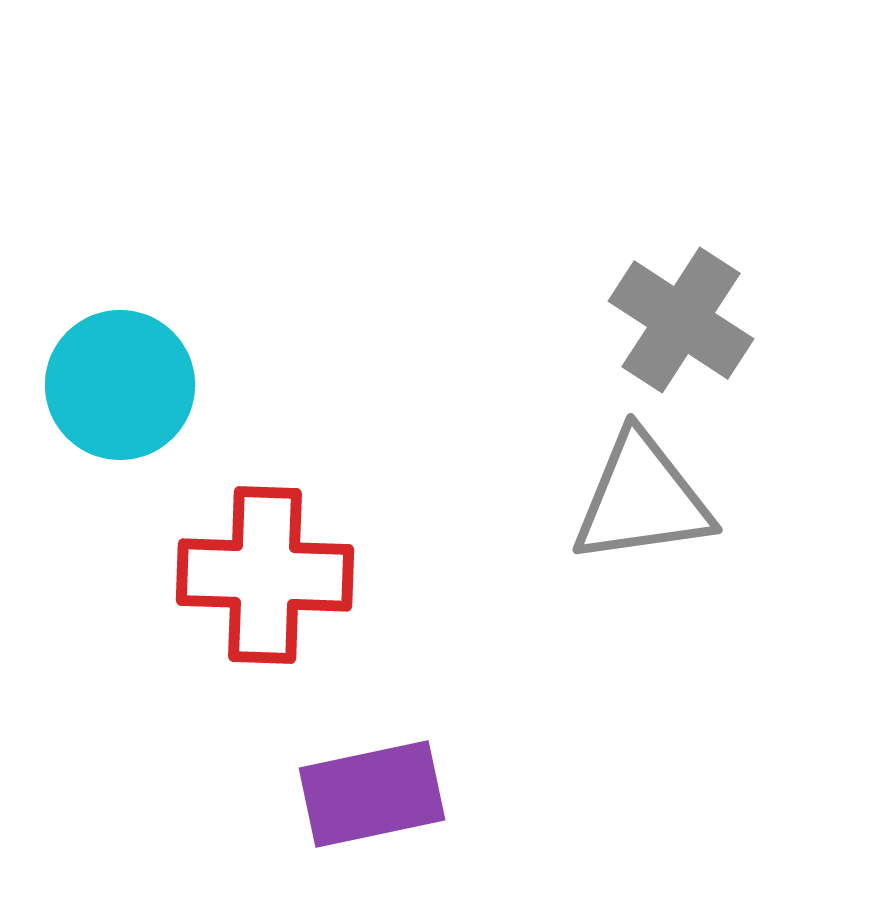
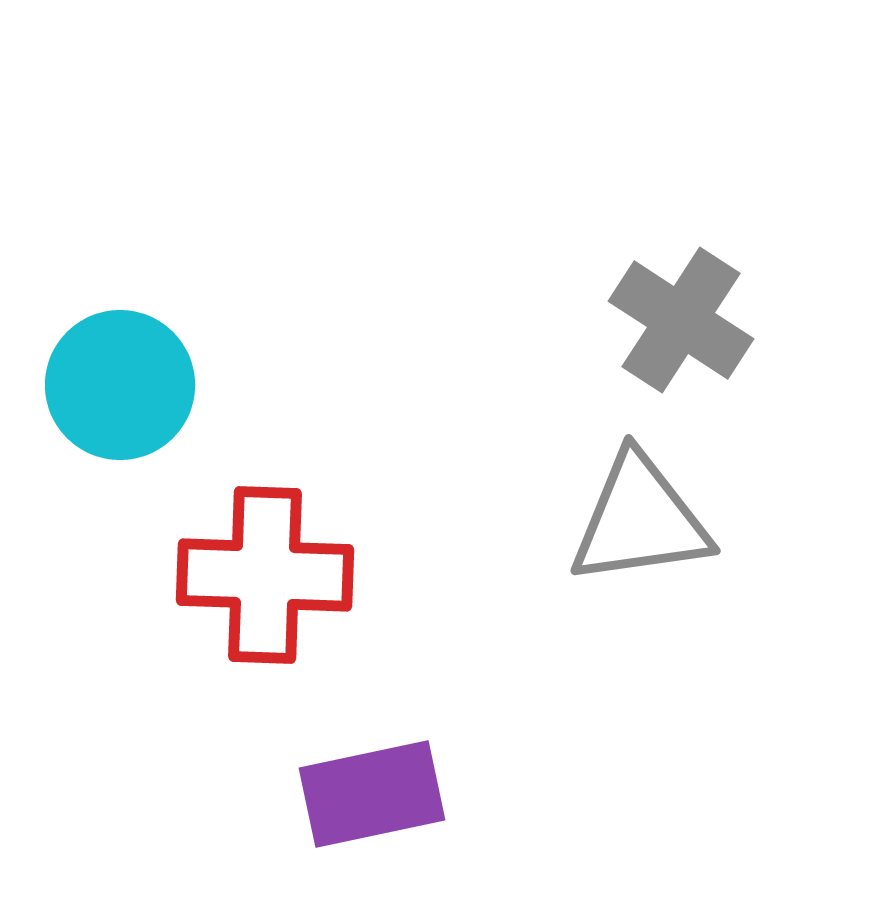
gray triangle: moved 2 px left, 21 px down
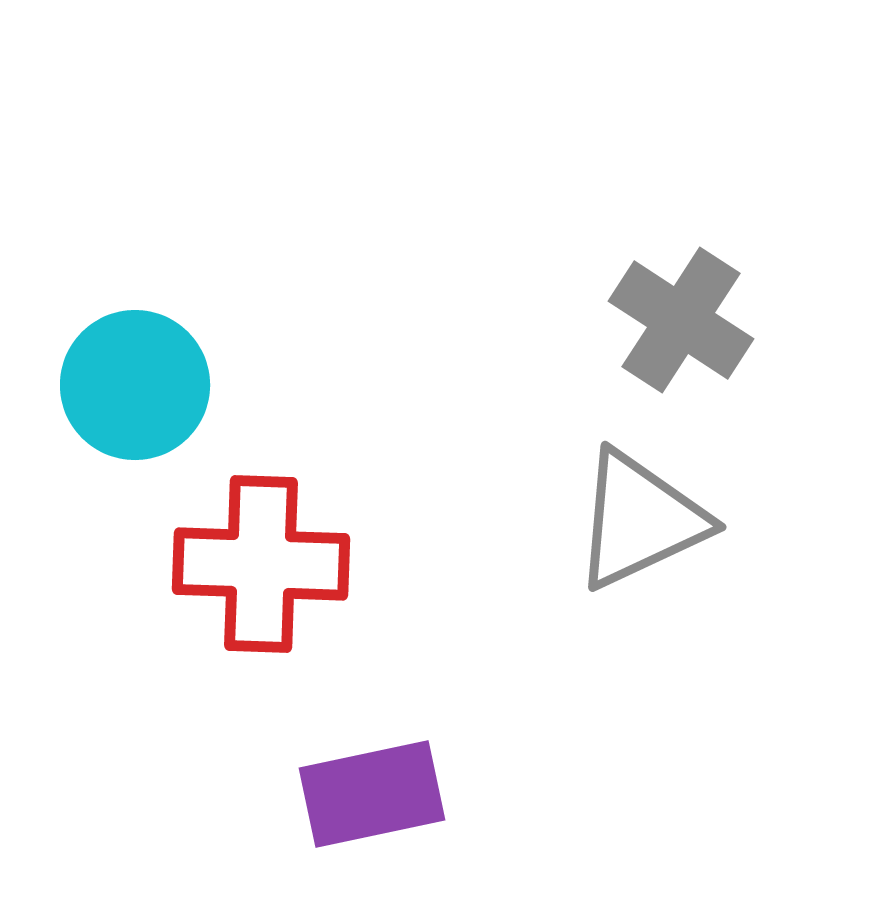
cyan circle: moved 15 px right
gray triangle: rotated 17 degrees counterclockwise
red cross: moved 4 px left, 11 px up
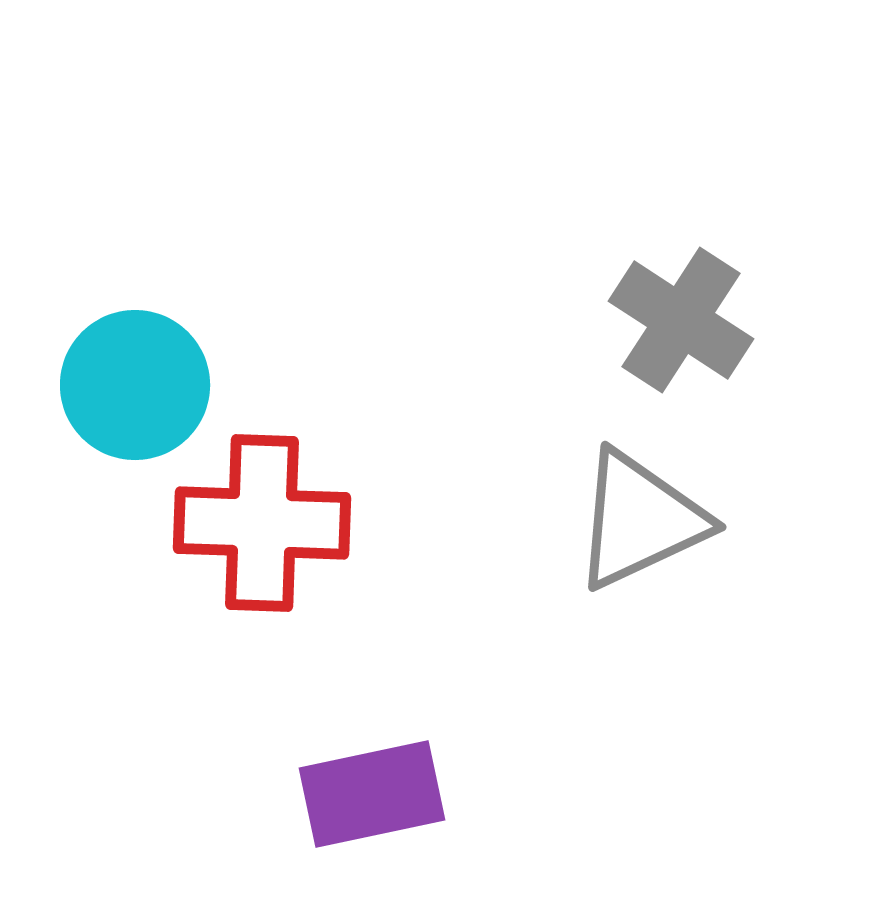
red cross: moved 1 px right, 41 px up
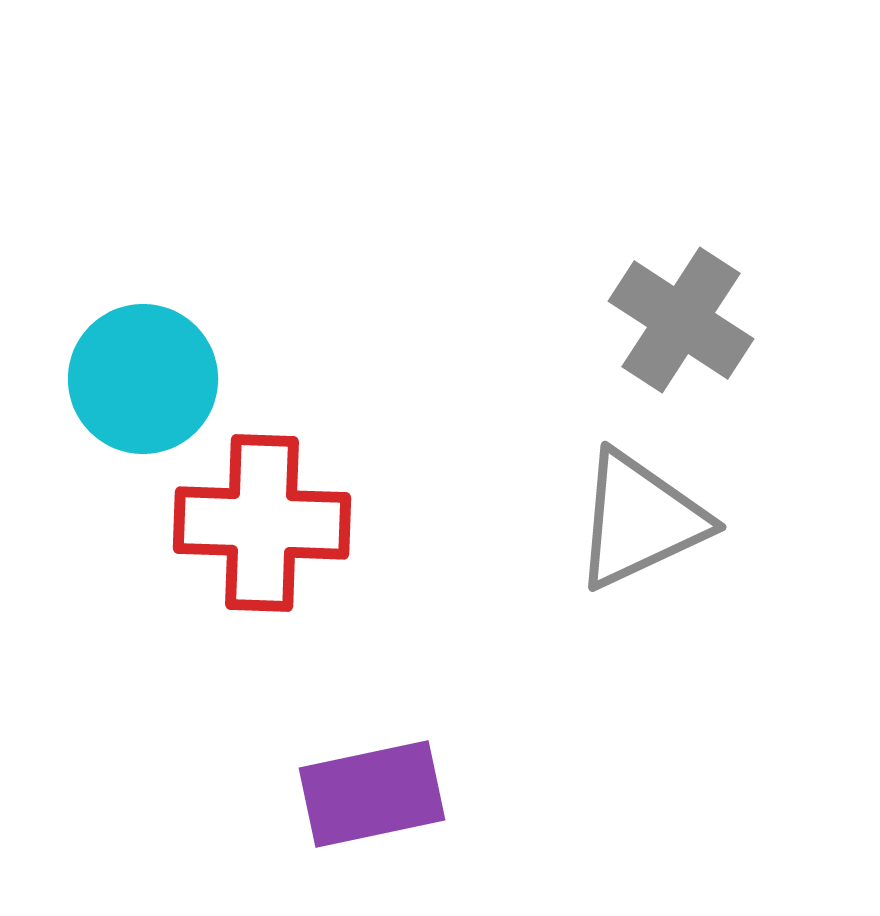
cyan circle: moved 8 px right, 6 px up
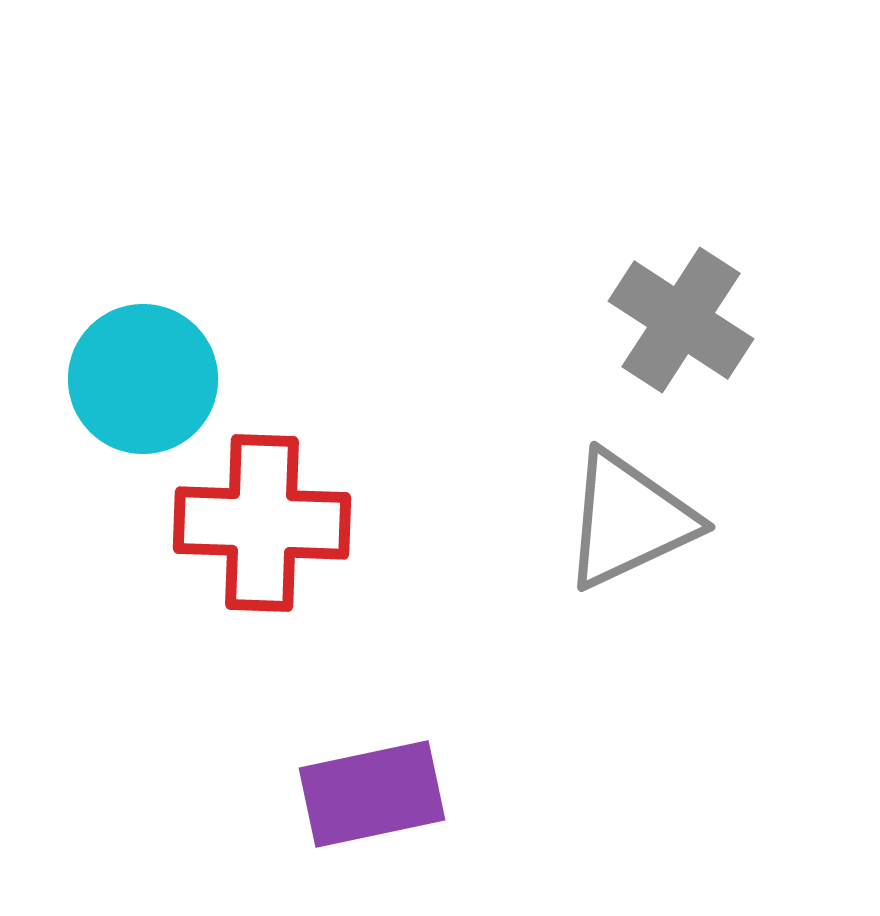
gray triangle: moved 11 px left
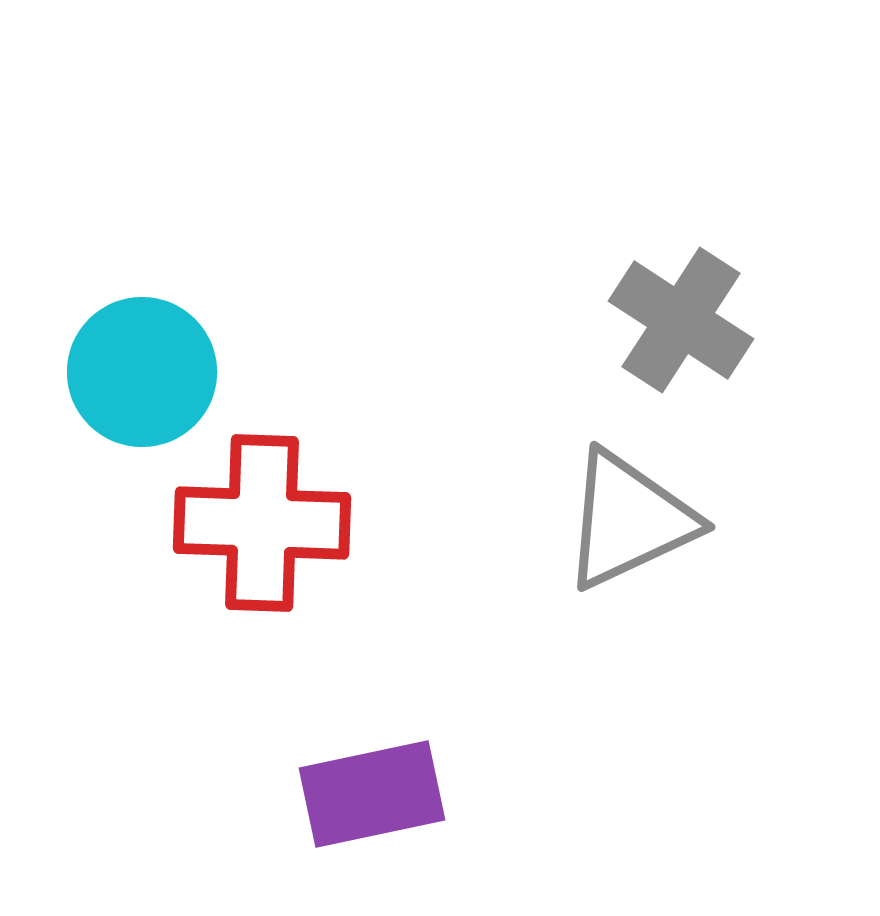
cyan circle: moved 1 px left, 7 px up
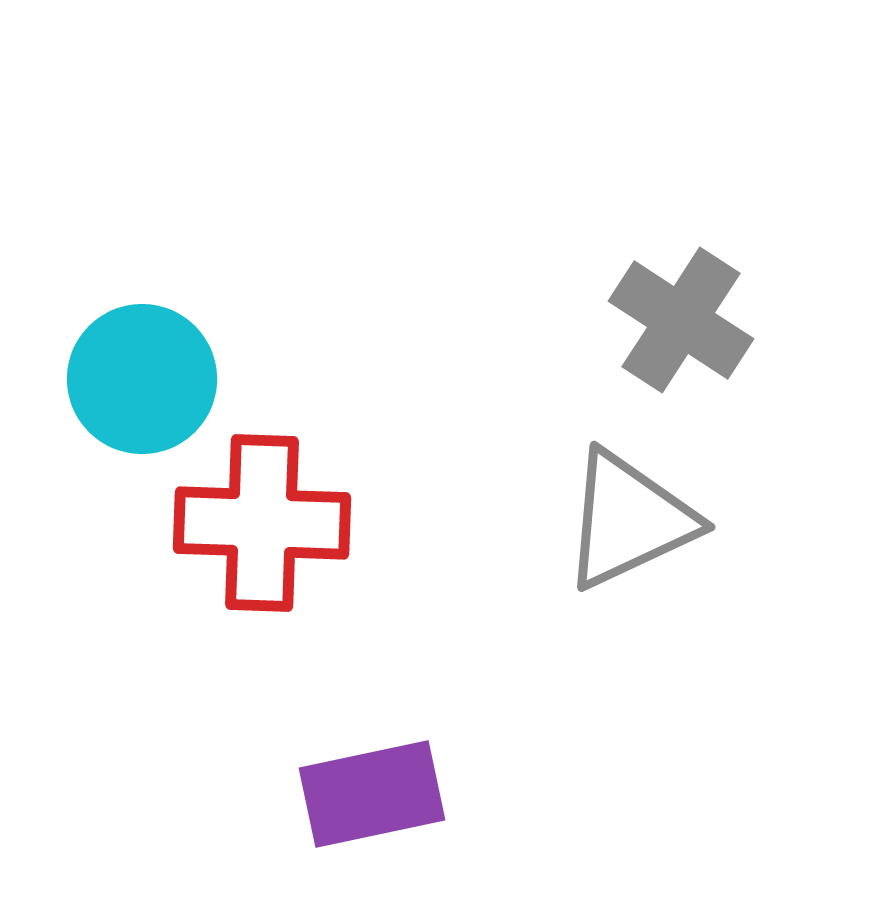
cyan circle: moved 7 px down
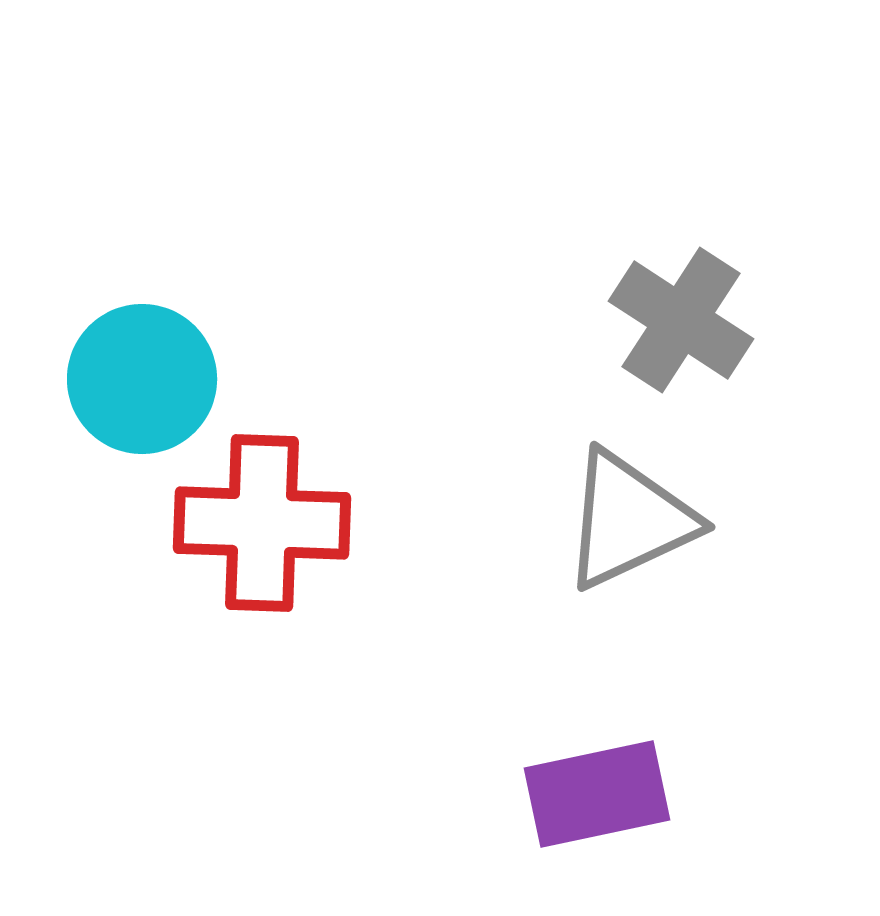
purple rectangle: moved 225 px right
